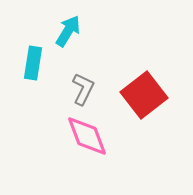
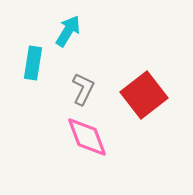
pink diamond: moved 1 px down
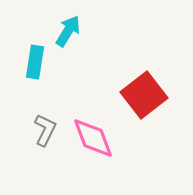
cyan rectangle: moved 2 px right, 1 px up
gray L-shape: moved 38 px left, 41 px down
pink diamond: moved 6 px right, 1 px down
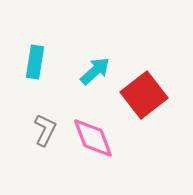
cyan arrow: moved 27 px right, 40 px down; rotated 16 degrees clockwise
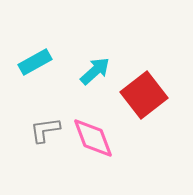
cyan rectangle: rotated 52 degrees clockwise
gray L-shape: rotated 124 degrees counterclockwise
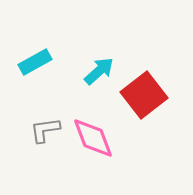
cyan arrow: moved 4 px right
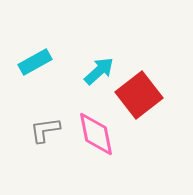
red square: moved 5 px left
pink diamond: moved 3 px right, 4 px up; rotated 9 degrees clockwise
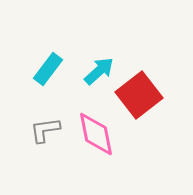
cyan rectangle: moved 13 px right, 7 px down; rotated 24 degrees counterclockwise
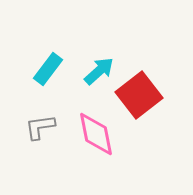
gray L-shape: moved 5 px left, 3 px up
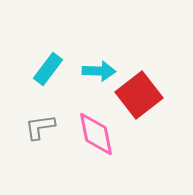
cyan arrow: rotated 44 degrees clockwise
